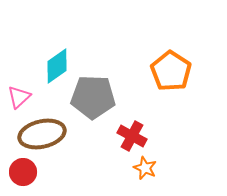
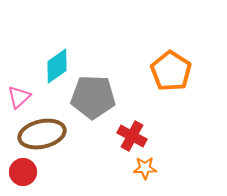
orange star: rotated 25 degrees counterclockwise
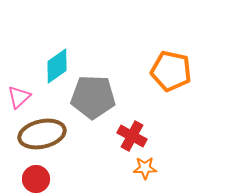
orange pentagon: rotated 21 degrees counterclockwise
red circle: moved 13 px right, 7 px down
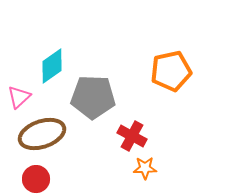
cyan diamond: moved 5 px left
orange pentagon: rotated 24 degrees counterclockwise
brown ellipse: rotated 6 degrees counterclockwise
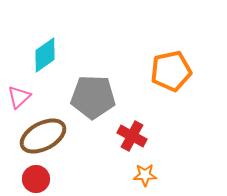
cyan diamond: moved 7 px left, 11 px up
brown ellipse: moved 1 px right, 2 px down; rotated 9 degrees counterclockwise
orange star: moved 7 px down
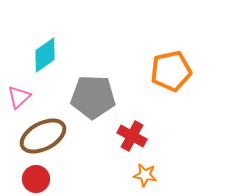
orange star: rotated 10 degrees clockwise
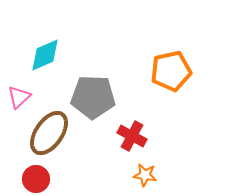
cyan diamond: rotated 12 degrees clockwise
brown ellipse: moved 6 px right, 3 px up; rotated 27 degrees counterclockwise
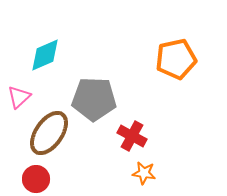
orange pentagon: moved 5 px right, 12 px up
gray pentagon: moved 1 px right, 2 px down
orange star: moved 1 px left, 2 px up
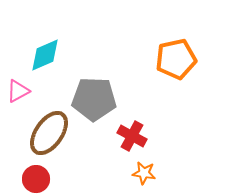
pink triangle: moved 1 px left, 6 px up; rotated 15 degrees clockwise
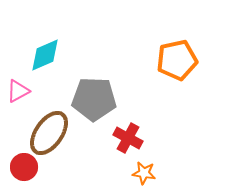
orange pentagon: moved 1 px right, 1 px down
red cross: moved 4 px left, 2 px down
red circle: moved 12 px left, 12 px up
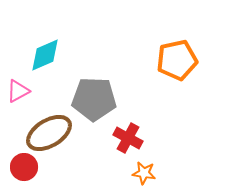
brown ellipse: rotated 24 degrees clockwise
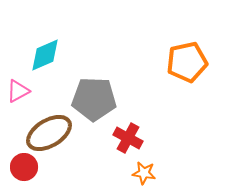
orange pentagon: moved 10 px right, 2 px down
